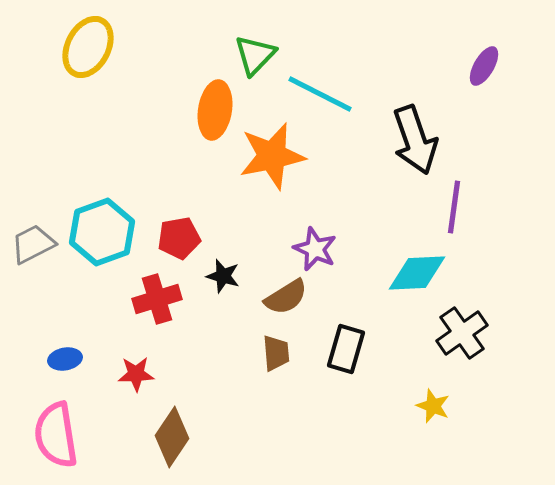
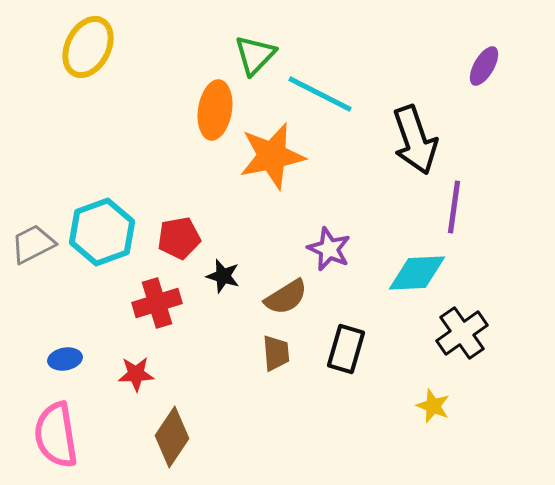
purple star: moved 14 px right
red cross: moved 4 px down
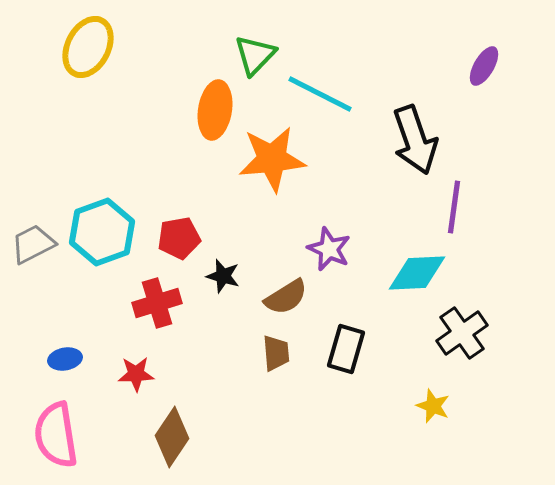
orange star: moved 3 px down; rotated 6 degrees clockwise
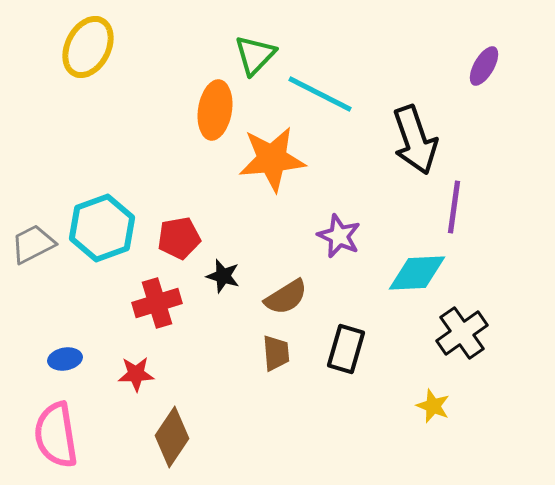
cyan hexagon: moved 4 px up
purple star: moved 10 px right, 13 px up
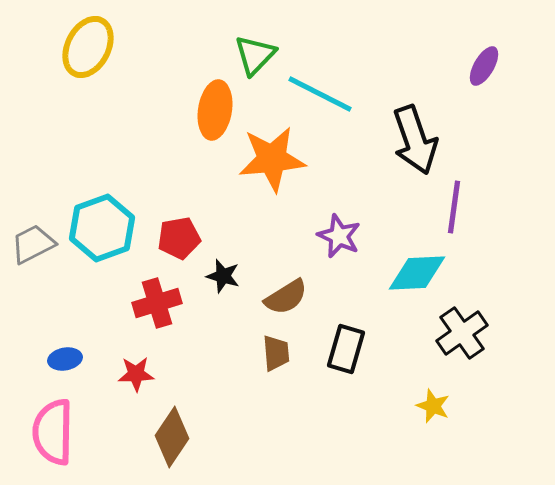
pink semicircle: moved 3 px left, 3 px up; rotated 10 degrees clockwise
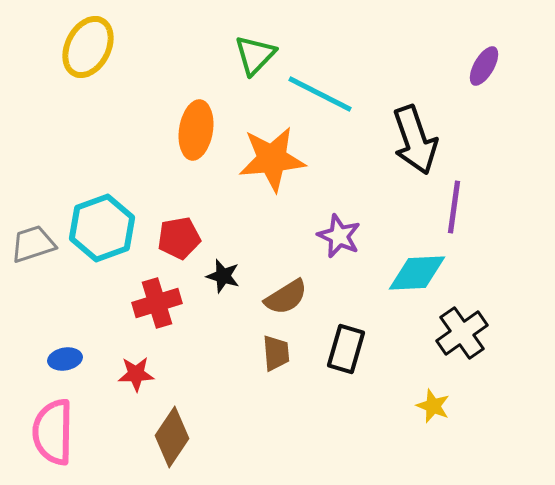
orange ellipse: moved 19 px left, 20 px down
gray trapezoid: rotated 9 degrees clockwise
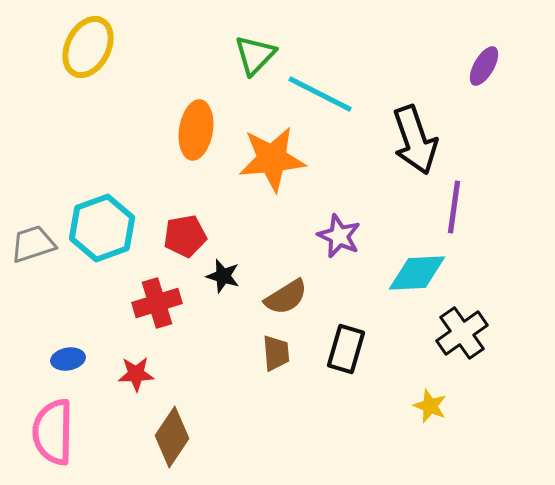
red pentagon: moved 6 px right, 2 px up
blue ellipse: moved 3 px right
yellow star: moved 3 px left
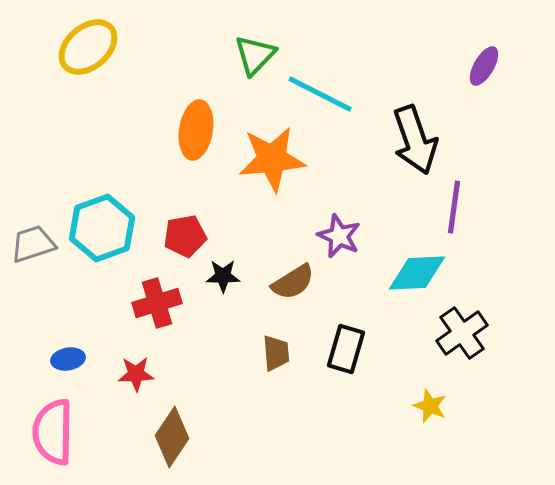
yellow ellipse: rotated 22 degrees clockwise
black star: rotated 16 degrees counterclockwise
brown semicircle: moved 7 px right, 15 px up
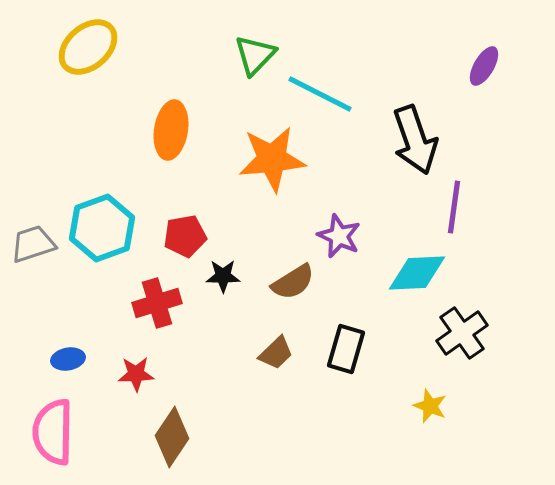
orange ellipse: moved 25 px left
brown trapezoid: rotated 51 degrees clockwise
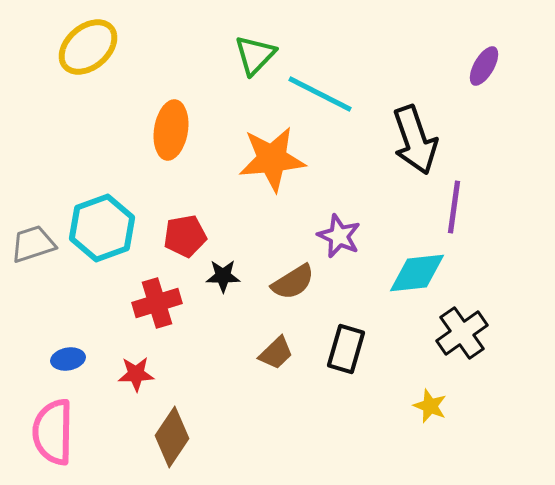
cyan diamond: rotated 4 degrees counterclockwise
